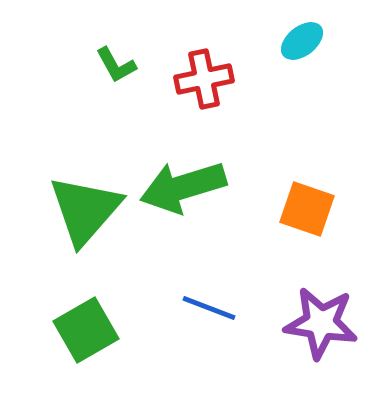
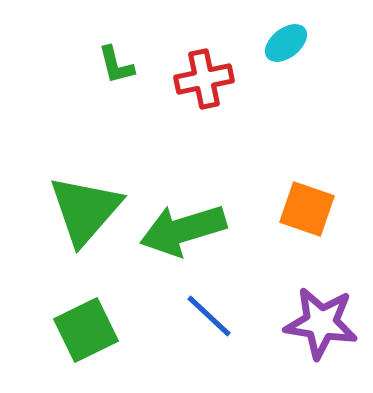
cyan ellipse: moved 16 px left, 2 px down
green L-shape: rotated 15 degrees clockwise
green arrow: moved 43 px down
blue line: moved 8 px down; rotated 22 degrees clockwise
green square: rotated 4 degrees clockwise
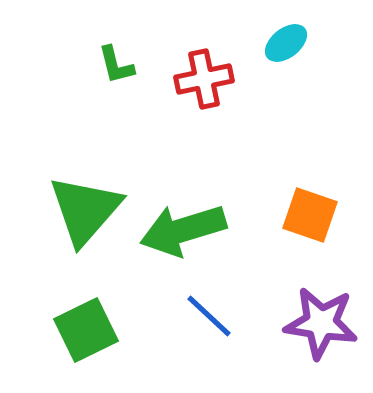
orange square: moved 3 px right, 6 px down
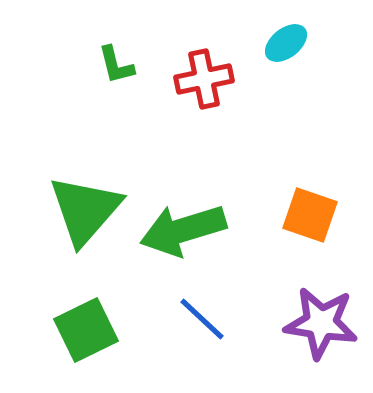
blue line: moved 7 px left, 3 px down
